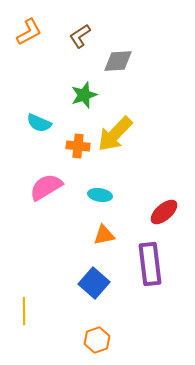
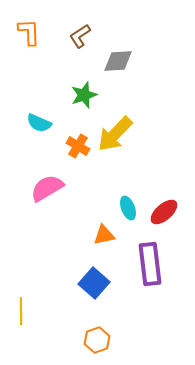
orange L-shape: rotated 64 degrees counterclockwise
orange cross: rotated 25 degrees clockwise
pink semicircle: moved 1 px right, 1 px down
cyan ellipse: moved 28 px right, 13 px down; rotated 60 degrees clockwise
yellow line: moved 3 px left
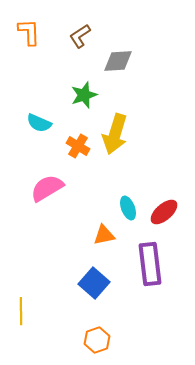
yellow arrow: rotated 27 degrees counterclockwise
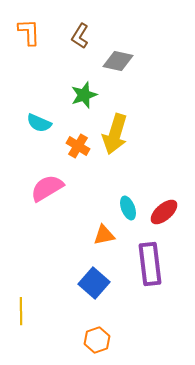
brown L-shape: rotated 25 degrees counterclockwise
gray diamond: rotated 16 degrees clockwise
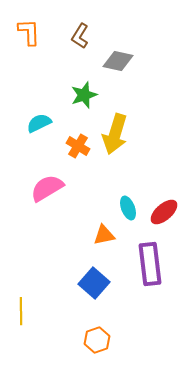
cyan semicircle: rotated 130 degrees clockwise
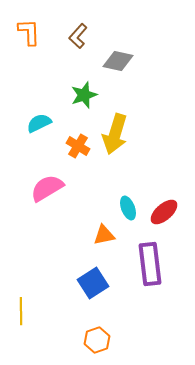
brown L-shape: moved 2 px left; rotated 10 degrees clockwise
blue square: moved 1 px left; rotated 16 degrees clockwise
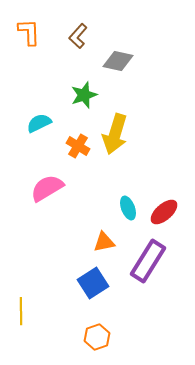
orange triangle: moved 7 px down
purple rectangle: moved 2 px left, 3 px up; rotated 39 degrees clockwise
orange hexagon: moved 3 px up
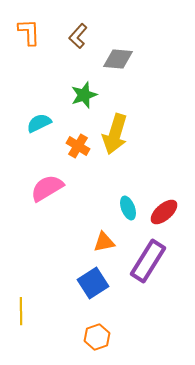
gray diamond: moved 2 px up; rotated 8 degrees counterclockwise
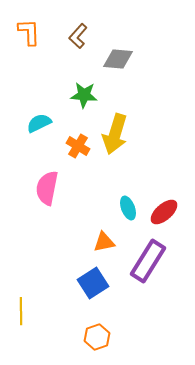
green star: rotated 24 degrees clockwise
pink semicircle: rotated 48 degrees counterclockwise
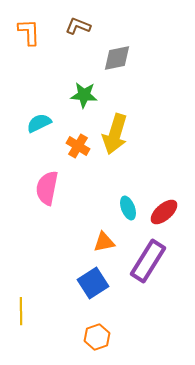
brown L-shape: moved 10 px up; rotated 70 degrees clockwise
gray diamond: moved 1 px left, 1 px up; rotated 16 degrees counterclockwise
